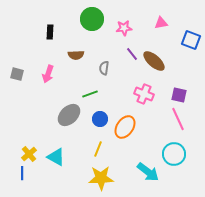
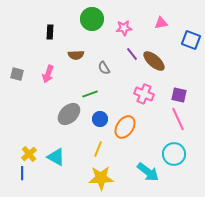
gray semicircle: rotated 40 degrees counterclockwise
gray ellipse: moved 1 px up
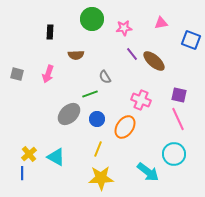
gray semicircle: moved 1 px right, 9 px down
pink cross: moved 3 px left, 6 px down
blue circle: moved 3 px left
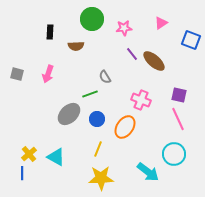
pink triangle: rotated 24 degrees counterclockwise
brown semicircle: moved 9 px up
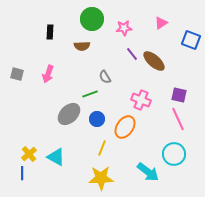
brown semicircle: moved 6 px right
yellow line: moved 4 px right, 1 px up
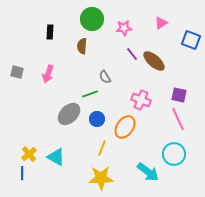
brown semicircle: rotated 98 degrees clockwise
gray square: moved 2 px up
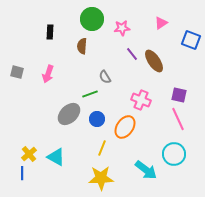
pink star: moved 2 px left
brown ellipse: rotated 15 degrees clockwise
cyan arrow: moved 2 px left, 2 px up
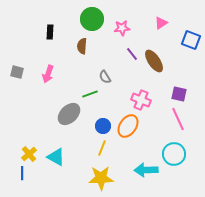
purple square: moved 1 px up
blue circle: moved 6 px right, 7 px down
orange ellipse: moved 3 px right, 1 px up
cyan arrow: rotated 140 degrees clockwise
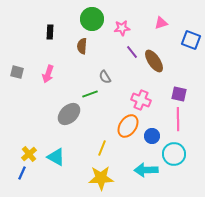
pink triangle: rotated 16 degrees clockwise
purple line: moved 2 px up
pink line: rotated 25 degrees clockwise
blue circle: moved 49 px right, 10 px down
blue line: rotated 24 degrees clockwise
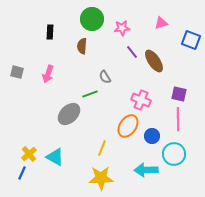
cyan triangle: moved 1 px left
